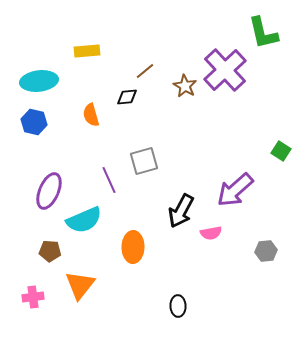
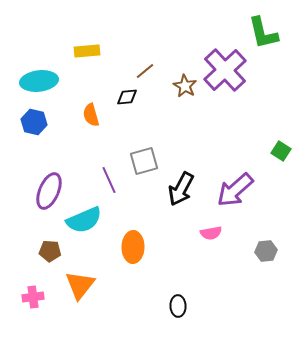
black arrow: moved 22 px up
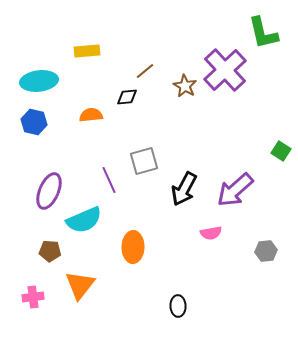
orange semicircle: rotated 100 degrees clockwise
black arrow: moved 3 px right
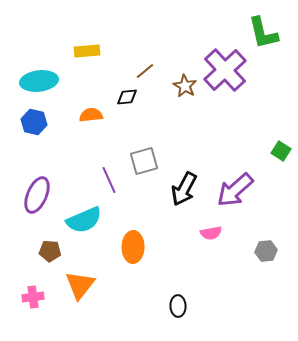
purple ellipse: moved 12 px left, 4 px down
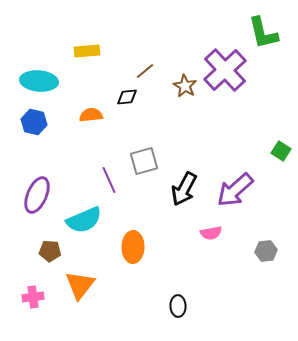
cyan ellipse: rotated 12 degrees clockwise
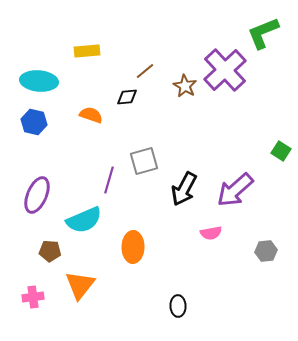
green L-shape: rotated 81 degrees clockwise
orange semicircle: rotated 25 degrees clockwise
purple line: rotated 40 degrees clockwise
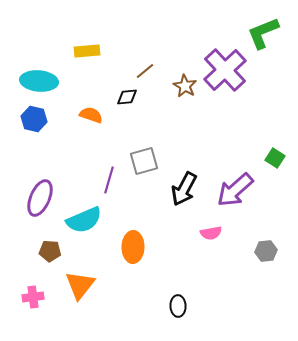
blue hexagon: moved 3 px up
green square: moved 6 px left, 7 px down
purple ellipse: moved 3 px right, 3 px down
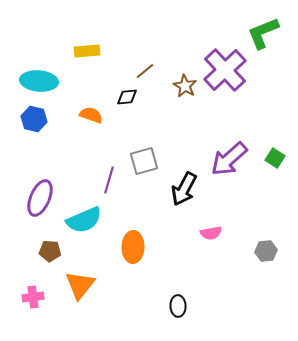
purple arrow: moved 6 px left, 31 px up
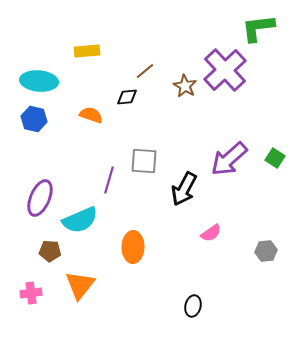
green L-shape: moved 5 px left, 5 px up; rotated 15 degrees clockwise
gray square: rotated 20 degrees clockwise
cyan semicircle: moved 4 px left
pink semicircle: rotated 25 degrees counterclockwise
pink cross: moved 2 px left, 4 px up
black ellipse: moved 15 px right; rotated 15 degrees clockwise
